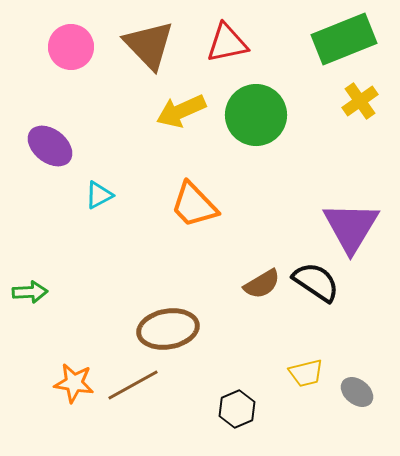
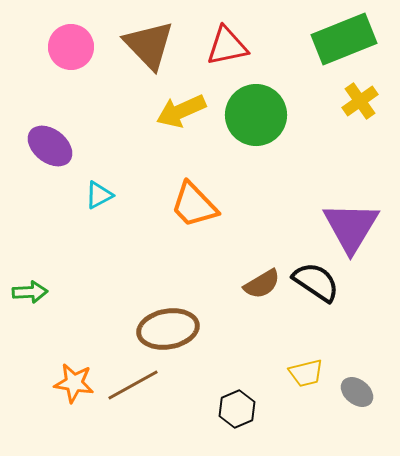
red triangle: moved 3 px down
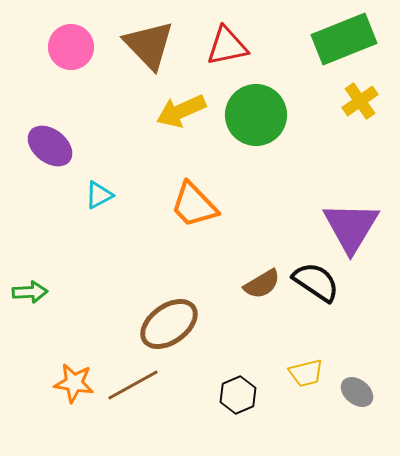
brown ellipse: moved 1 px right, 5 px up; rotated 26 degrees counterclockwise
black hexagon: moved 1 px right, 14 px up
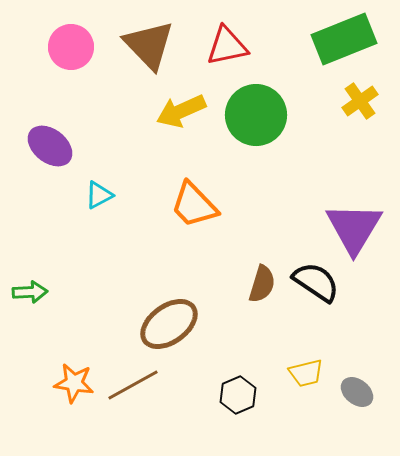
purple triangle: moved 3 px right, 1 px down
brown semicircle: rotated 42 degrees counterclockwise
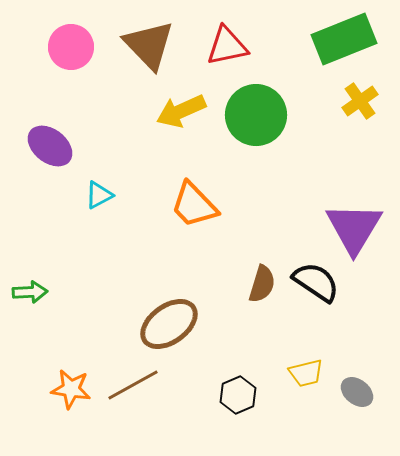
orange star: moved 3 px left, 6 px down
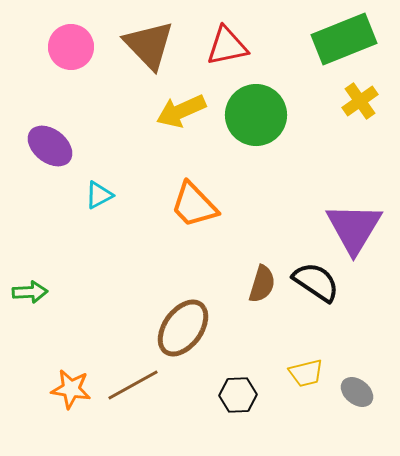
brown ellipse: moved 14 px right, 4 px down; rotated 18 degrees counterclockwise
black hexagon: rotated 21 degrees clockwise
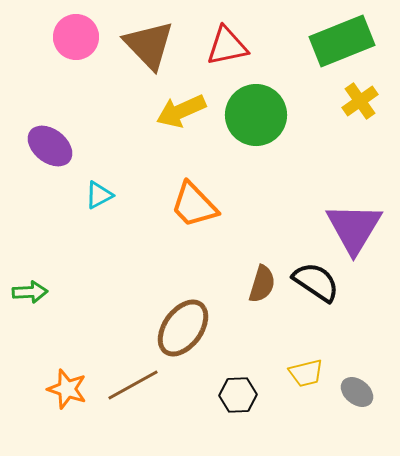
green rectangle: moved 2 px left, 2 px down
pink circle: moved 5 px right, 10 px up
orange star: moved 4 px left; rotated 9 degrees clockwise
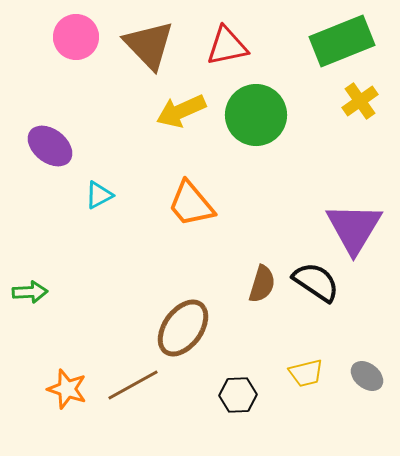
orange trapezoid: moved 3 px left, 1 px up; rotated 4 degrees clockwise
gray ellipse: moved 10 px right, 16 px up
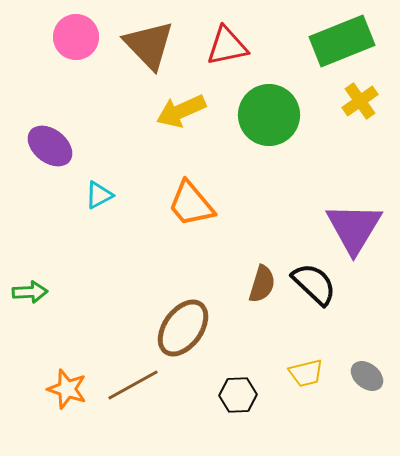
green circle: moved 13 px right
black semicircle: moved 2 px left, 2 px down; rotated 9 degrees clockwise
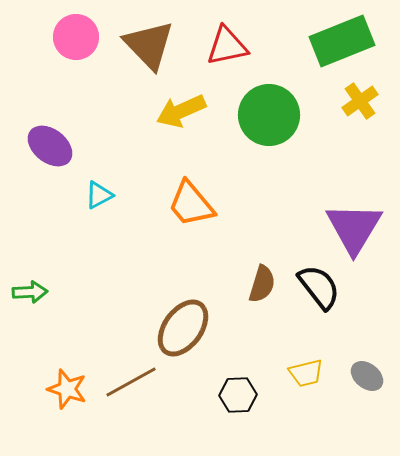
black semicircle: moved 5 px right, 3 px down; rotated 9 degrees clockwise
brown line: moved 2 px left, 3 px up
